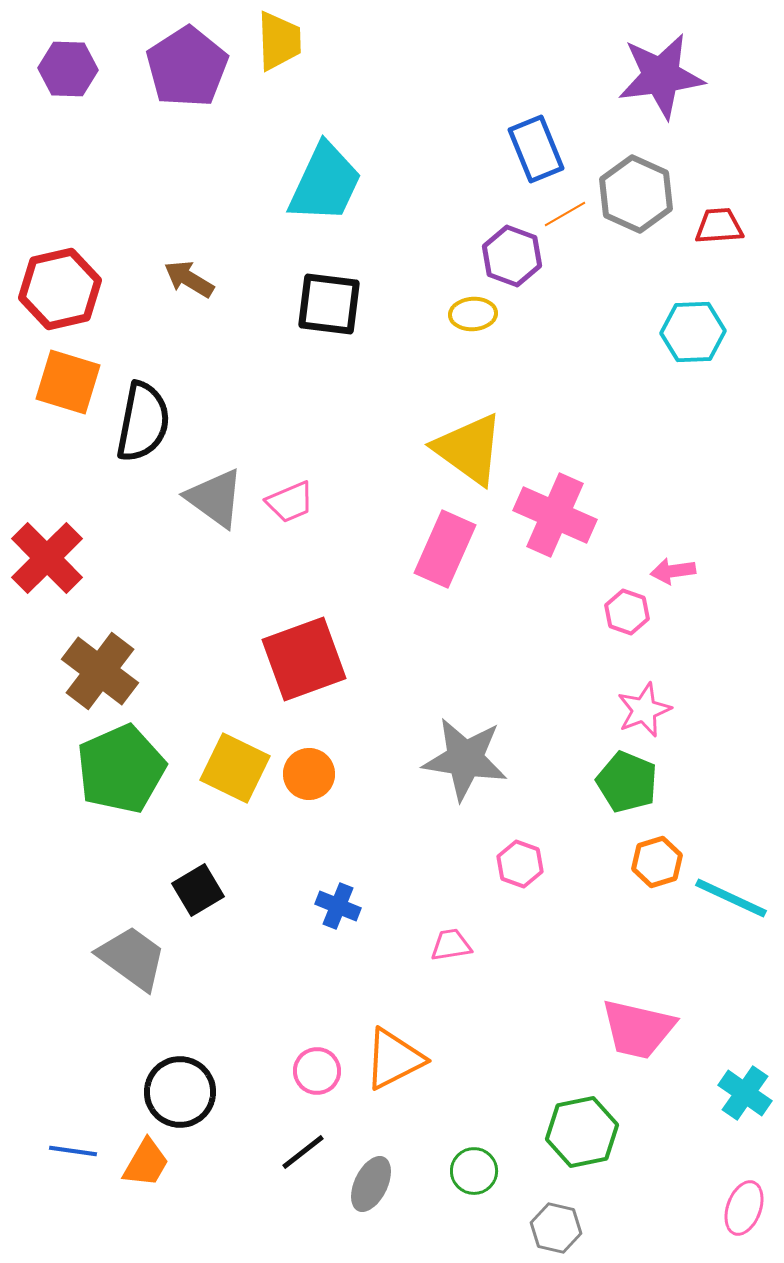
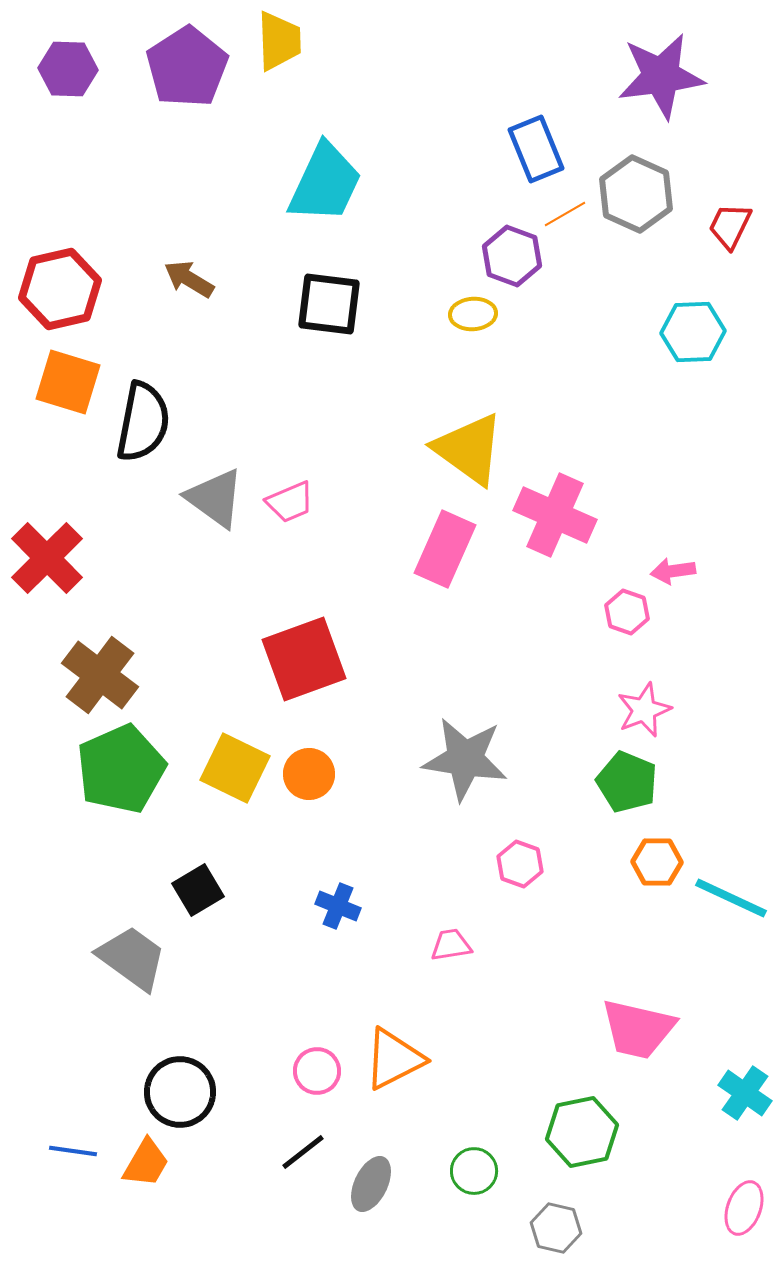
red trapezoid at (719, 226): moved 11 px right; rotated 60 degrees counterclockwise
brown cross at (100, 671): moved 4 px down
orange hexagon at (657, 862): rotated 18 degrees clockwise
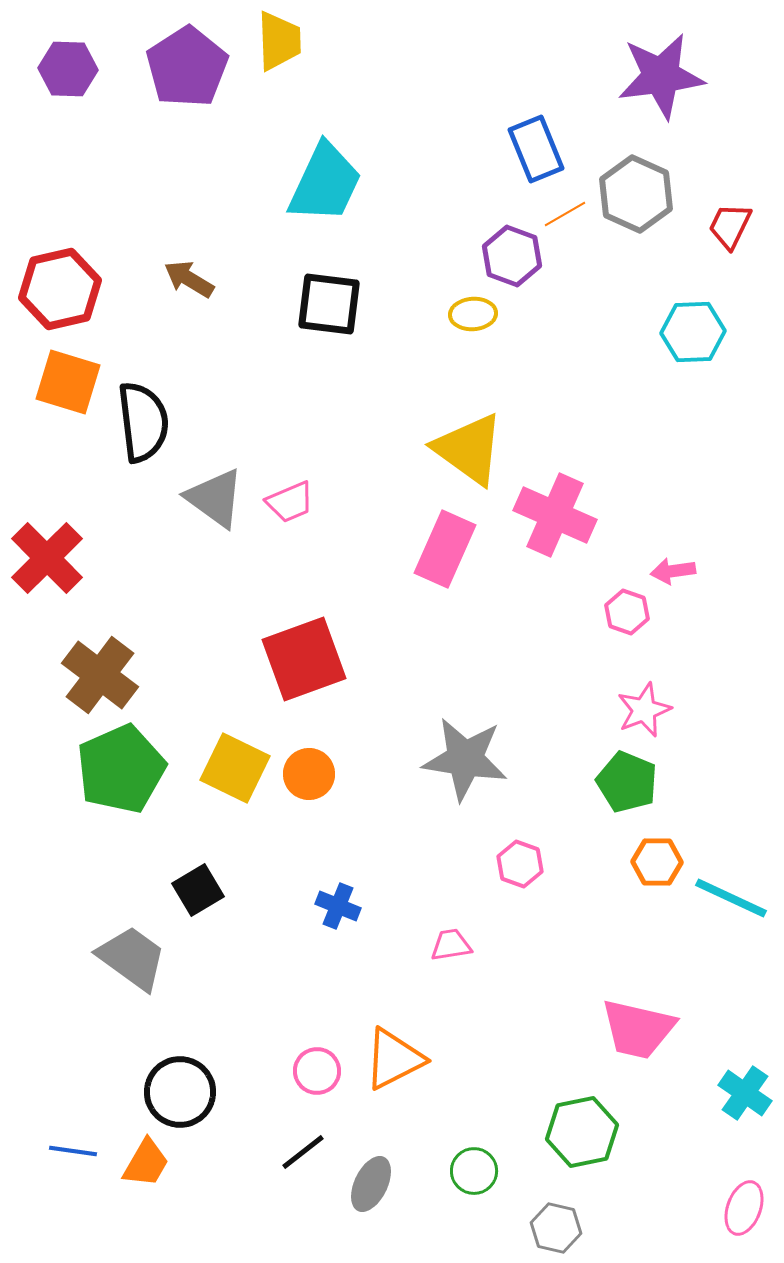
black semicircle at (143, 422): rotated 18 degrees counterclockwise
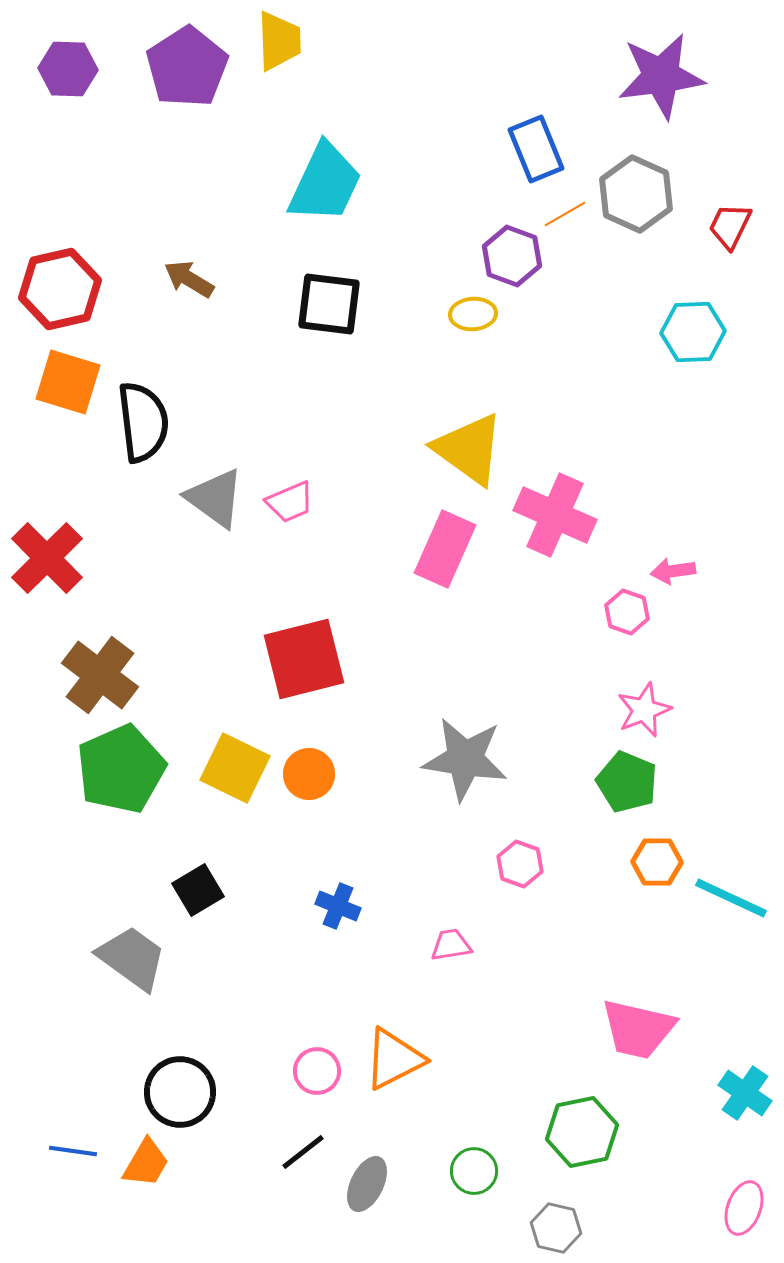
red square at (304, 659): rotated 6 degrees clockwise
gray ellipse at (371, 1184): moved 4 px left
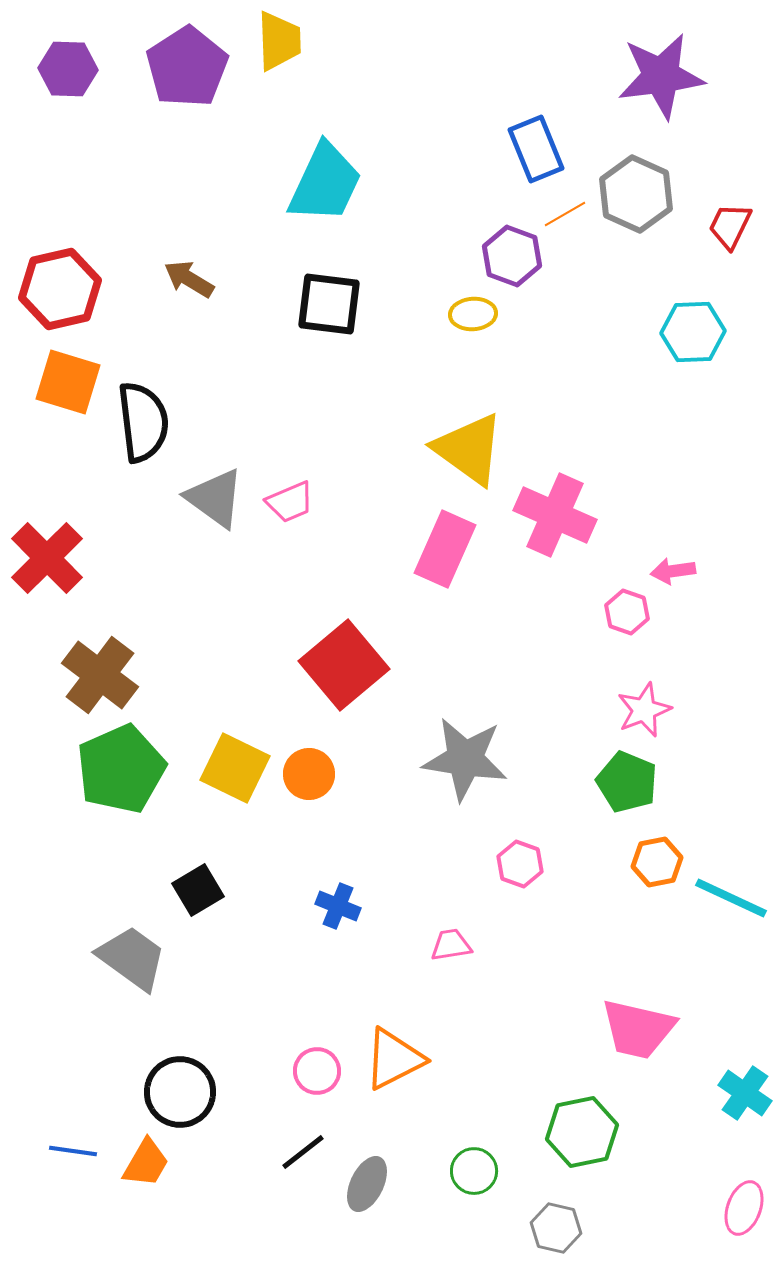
red square at (304, 659): moved 40 px right, 6 px down; rotated 26 degrees counterclockwise
orange hexagon at (657, 862): rotated 12 degrees counterclockwise
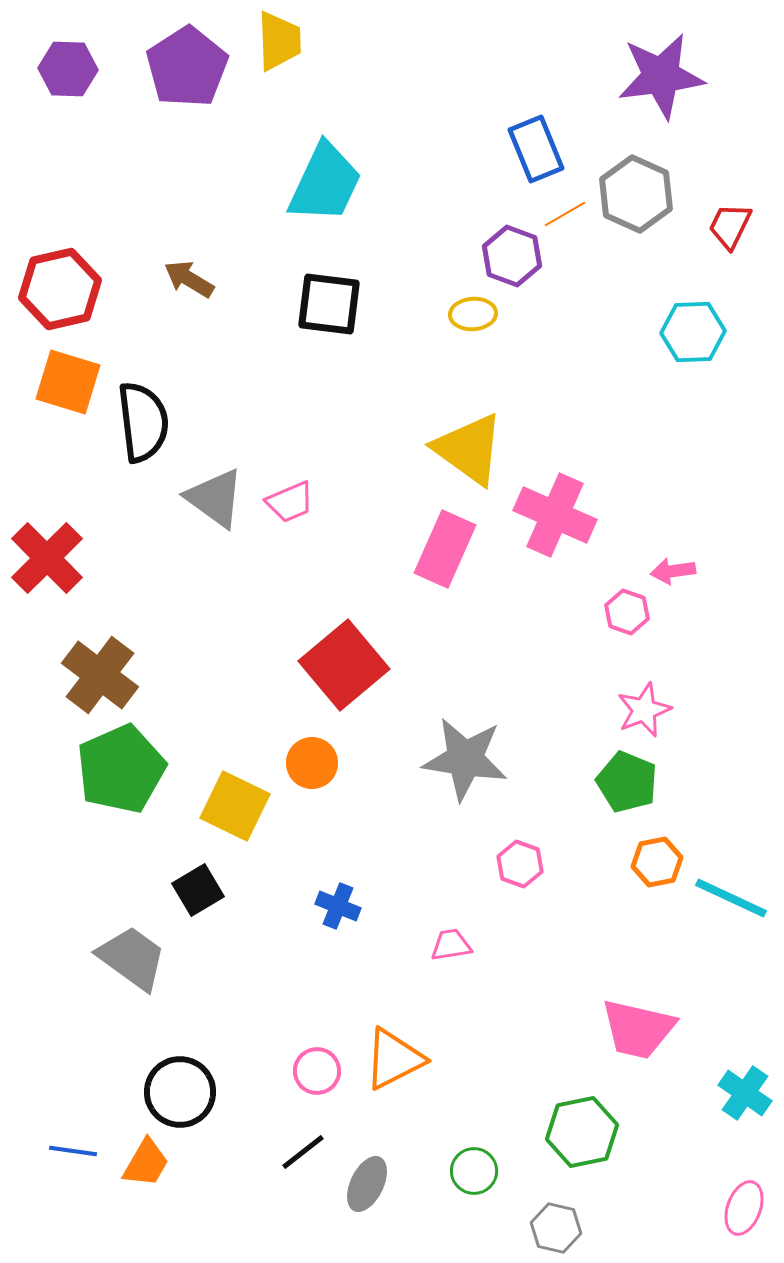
yellow square at (235, 768): moved 38 px down
orange circle at (309, 774): moved 3 px right, 11 px up
